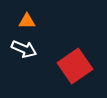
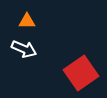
red square: moved 6 px right, 7 px down
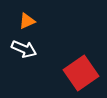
orange triangle: rotated 24 degrees counterclockwise
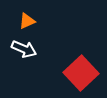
red square: rotated 8 degrees counterclockwise
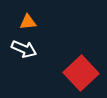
orange triangle: moved 1 px right, 1 px down; rotated 18 degrees clockwise
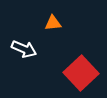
orange triangle: moved 25 px right, 1 px down
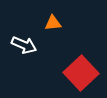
white arrow: moved 4 px up
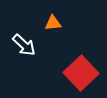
white arrow: rotated 20 degrees clockwise
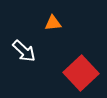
white arrow: moved 6 px down
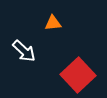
red square: moved 3 px left, 2 px down
